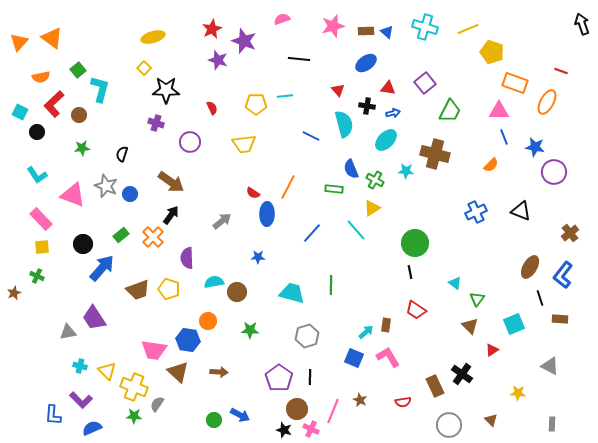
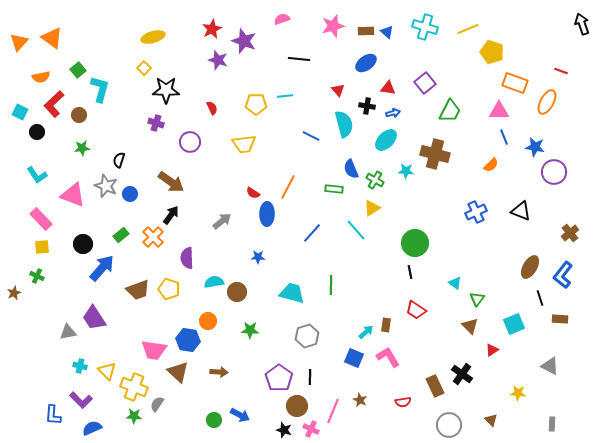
black semicircle at (122, 154): moved 3 px left, 6 px down
brown circle at (297, 409): moved 3 px up
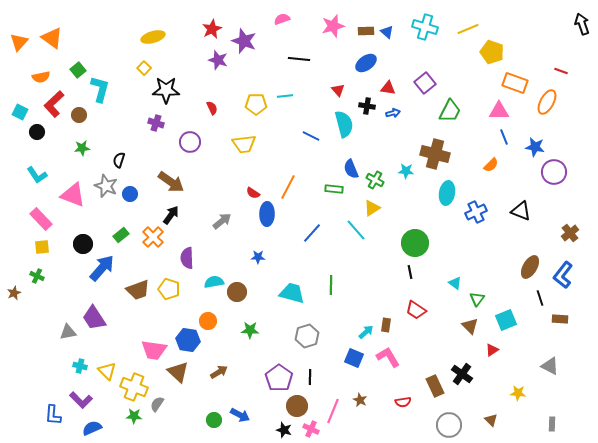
cyan ellipse at (386, 140): moved 61 px right, 53 px down; rotated 35 degrees counterclockwise
cyan square at (514, 324): moved 8 px left, 4 px up
brown arrow at (219, 372): rotated 36 degrees counterclockwise
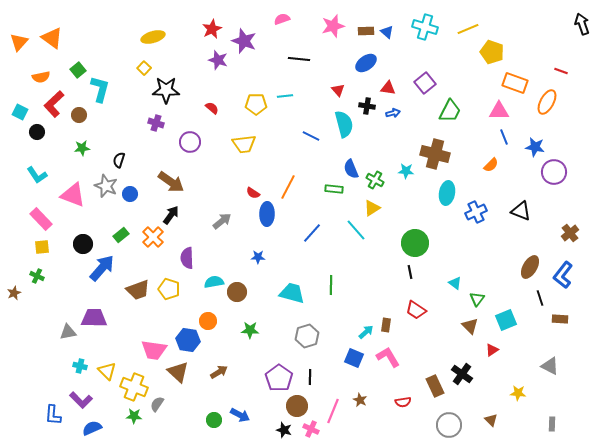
red semicircle at (212, 108): rotated 24 degrees counterclockwise
purple trapezoid at (94, 318): rotated 124 degrees clockwise
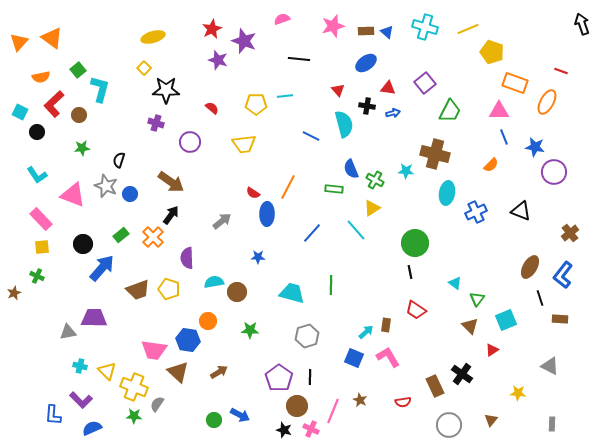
brown triangle at (491, 420): rotated 24 degrees clockwise
